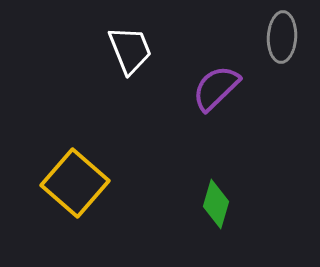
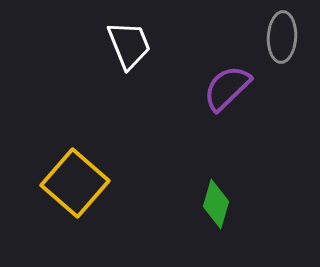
white trapezoid: moved 1 px left, 5 px up
purple semicircle: moved 11 px right
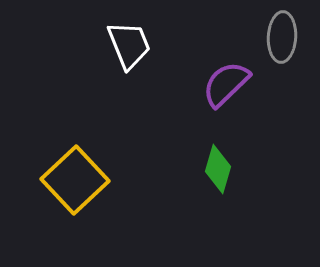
purple semicircle: moved 1 px left, 4 px up
yellow square: moved 3 px up; rotated 6 degrees clockwise
green diamond: moved 2 px right, 35 px up
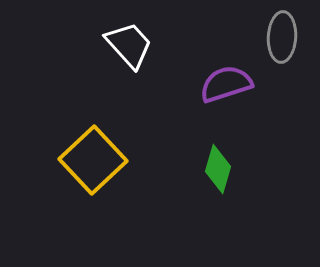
white trapezoid: rotated 20 degrees counterclockwise
purple semicircle: rotated 26 degrees clockwise
yellow square: moved 18 px right, 20 px up
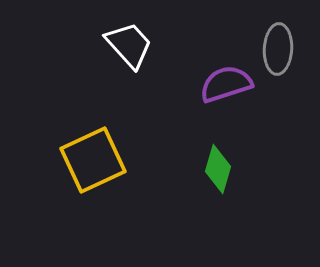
gray ellipse: moved 4 px left, 12 px down
yellow square: rotated 18 degrees clockwise
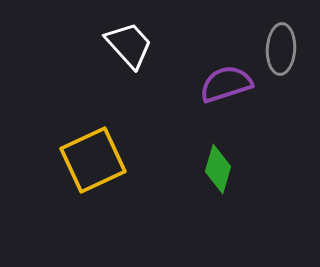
gray ellipse: moved 3 px right
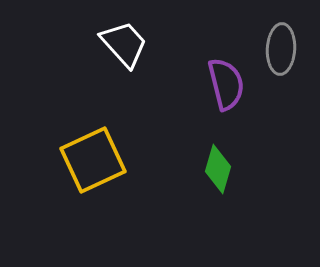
white trapezoid: moved 5 px left, 1 px up
purple semicircle: rotated 94 degrees clockwise
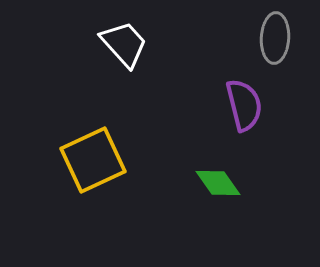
gray ellipse: moved 6 px left, 11 px up
purple semicircle: moved 18 px right, 21 px down
green diamond: moved 14 px down; rotated 51 degrees counterclockwise
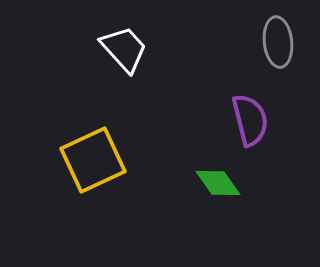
gray ellipse: moved 3 px right, 4 px down; rotated 9 degrees counterclockwise
white trapezoid: moved 5 px down
purple semicircle: moved 6 px right, 15 px down
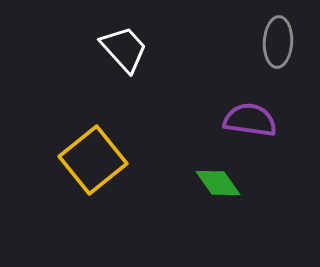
gray ellipse: rotated 9 degrees clockwise
purple semicircle: rotated 68 degrees counterclockwise
yellow square: rotated 14 degrees counterclockwise
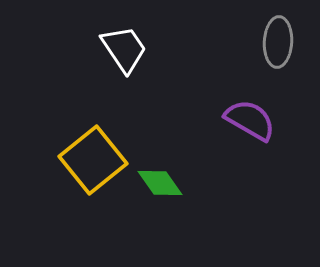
white trapezoid: rotated 8 degrees clockwise
purple semicircle: rotated 22 degrees clockwise
green diamond: moved 58 px left
